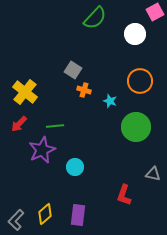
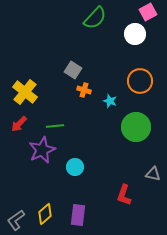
pink square: moved 7 px left
gray L-shape: rotated 10 degrees clockwise
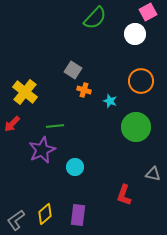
orange circle: moved 1 px right
red arrow: moved 7 px left
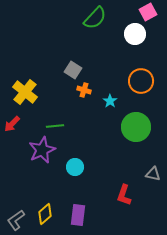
cyan star: rotated 16 degrees clockwise
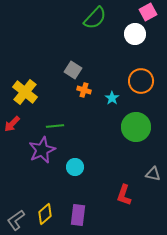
cyan star: moved 2 px right, 3 px up
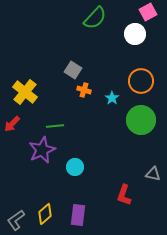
green circle: moved 5 px right, 7 px up
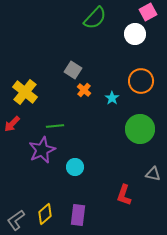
orange cross: rotated 24 degrees clockwise
green circle: moved 1 px left, 9 px down
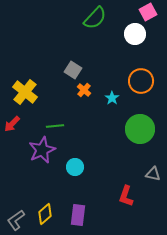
red L-shape: moved 2 px right, 1 px down
